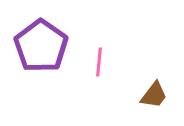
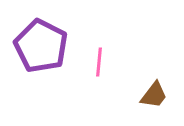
purple pentagon: rotated 8 degrees counterclockwise
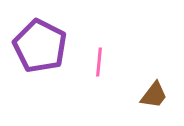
purple pentagon: moved 1 px left
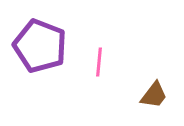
purple pentagon: rotated 6 degrees counterclockwise
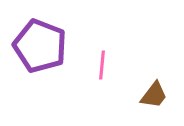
pink line: moved 3 px right, 3 px down
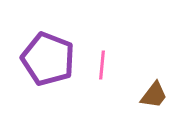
purple pentagon: moved 8 px right, 13 px down
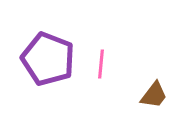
pink line: moved 1 px left, 1 px up
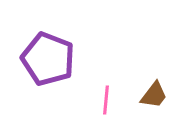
pink line: moved 5 px right, 36 px down
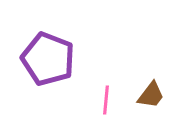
brown trapezoid: moved 3 px left
